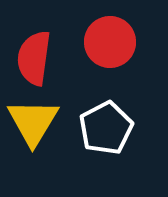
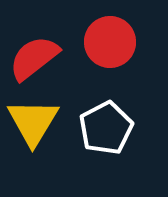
red semicircle: rotated 44 degrees clockwise
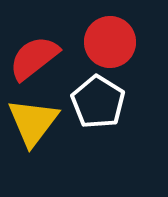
yellow triangle: rotated 6 degrees clockwise
white pentagon: moved 8 px left, 26 px up; rotated 12 degrees counterclockwise
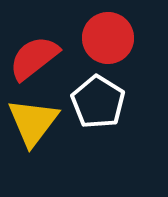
red circle: moved 2 px left, 4 px up
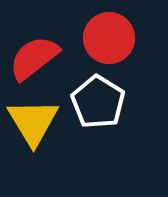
red circle: moved 1 px right
yellow triangle: rotated 8 degrees counterclockwise
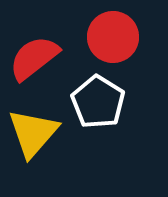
red circle: moved 4 px right, 1 px up
yellow triangle: moved 11 px down; rotated 12 degrees clockwise
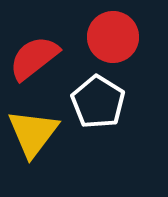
yellow triangle: rotated 4 degrees counterclockwise
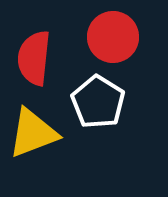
red semicircle: rotated 46 degrees counterclockwise
yellow triangle: rotated 32 degrees clockwise
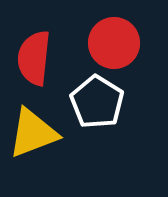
red circle: moved 1 px right, 6 px down
white pentagon: moved 1 px left
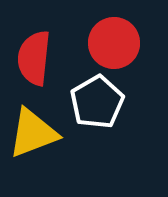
white pentagon: rotated 10 degrees clockwise
